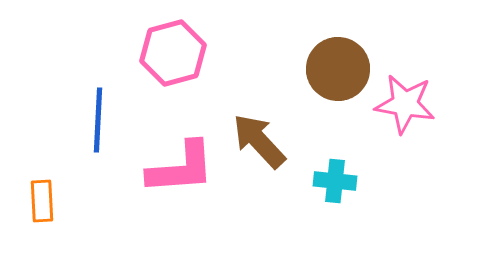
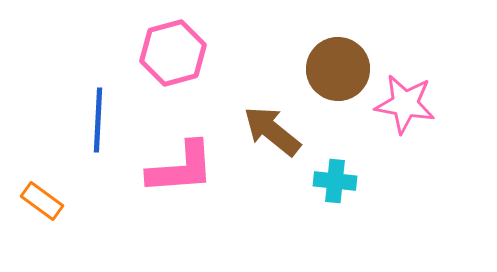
brown arrow: moved 13 px right, 10 px up; rotated 8 degrees counterclockwise
orange rectangle: rotated 51 degrees counterclockwise
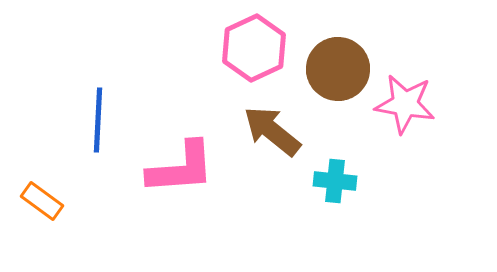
pink hexagon: moved 81 px right, 5 px up; rotated 10 degrees counterclockwise
